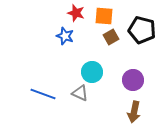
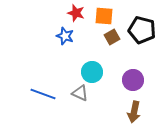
brown square: moved 1 px right
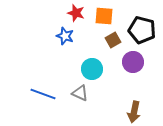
brown square: moved 1 px right, 3 px down
cyan circle: moved 3 px up
purple circle: moved 18 px up
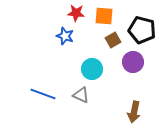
red star: rotated 12 degrees counterclockwise
gray triangle: moved 1 px right, 2 px down
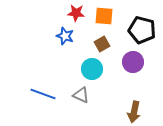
brown square: moved 11 px left, 4 px down
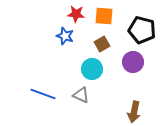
red star: moved 1 px down
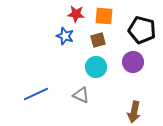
brown square: moved 4 px left, 4 px up; rotated 14 degrees clockwise
cyan circle: moved 4 px right, 2 px up
blue line: moved 7 px left; rotated 45 degrees counterclockwise
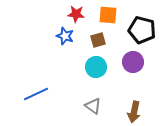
orange square: moved 4 px right, 1 px up
gray triangle: moved 12 px right, 11 px down; rotated 12 degrees clockwise
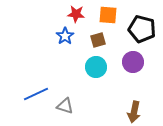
black pentagon: moved 1 px up
blue star: rotated 18 degrees clockwise
gray triangle: moved 28 px left; rotated 18 degrees counterclockwise
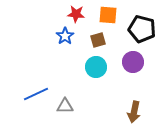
gray triangle: rotated 18 degrees counterclockwise
